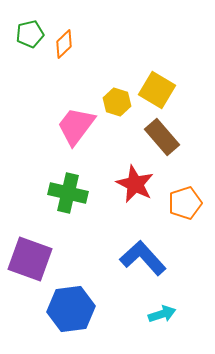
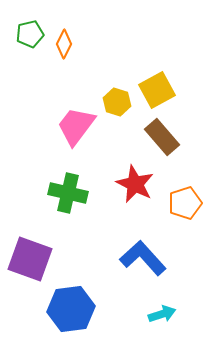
orange diamond: rotated 20 degrees counterclockwise
yellow square: rotated 30 degrees clockwise
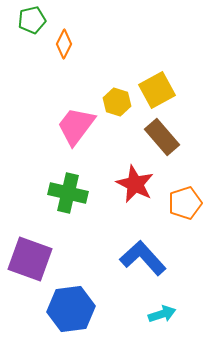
green pentagon: moved 2 px right, 14 px up
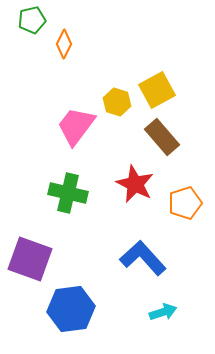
cyan arrow: moved 1 px right, 2 px up
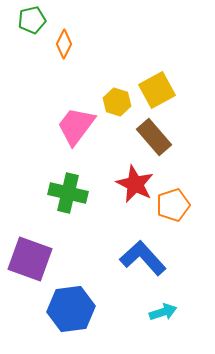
brown rectangle: moved 8 px left
orange pentagon: moved 12 px left, 2 px down
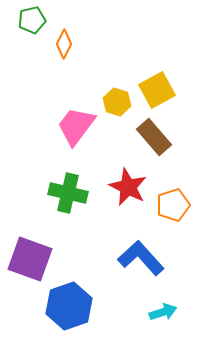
red star: moved 7 px left, 3 px down
blue L-shape: moved 2 px left
blue hexagon: moved 2 px left, 3 px up; rotated 12 degrees counterclockwise
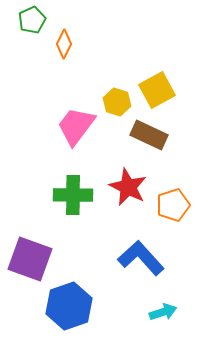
green pentagon: rotated 12 degrees counterclockwise
brown rectangle: moved 5 px left, 2 px up; rotated 24 degrees counterclockwise
green cross: moved 5 px right, 2 px down; rotated 12 degrees counterclockwise
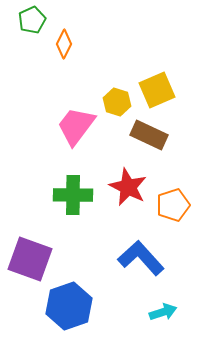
yellow square: rotated 6 degrees clockwise
